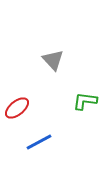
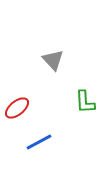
green L-shape: moved 1 px down; rotated 100 degrees counterclockwise
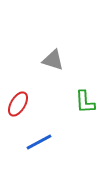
gray triangle: rotated 30 degrees counterclockwise
red ellipse: moved 1 px right, 4 px up; rotated 20 degrees counterclockwise
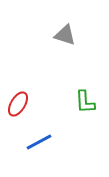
gray triangle: moved 12 px right, 25 px up
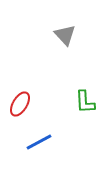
gray triangle: rotated 30 degrees clockwise
red ellipse: moved 2 px right
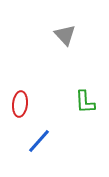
red ellipse: rotated 25 degrees counterclockwise
blue line: moved 1 px up; rotated 20 degrees counterclockwise
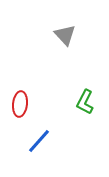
green L-shape: rotated 30 degrees clockwise
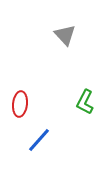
blue line: moved 1 px up
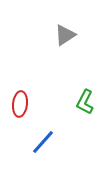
gray triangle: rotated 40 degrees clockwise
blue line: moved 4 px right, 2 px down
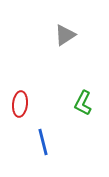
green L-shape: moved 2 px left, 1 px down
blue line: rotated 56 degrees counterclockwise
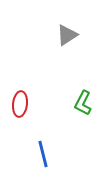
gray triangle: moved 2 px right
blue line: moved 12 px down
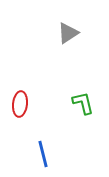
gray triangle: moved 1 px right, 2 px up
green L-shape: rotated 140 degrees clockwise
